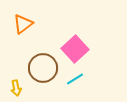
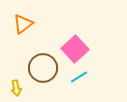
cyan line: moved 4 px right, 2 px up
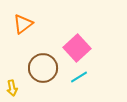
pink square: moved 2 px right, 1 px up
yellow arrow: moved 4 px left
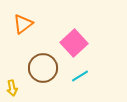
pink square: moved 3 px left, 5 px up
cyan line: moved 1 px right, 1 px up
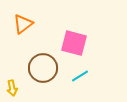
pink square: rotated 32 degrees counterclockwise
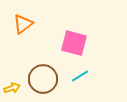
brown circle: moved 11 px down
yellow arrow: rotated 98 degrees counterclockwise
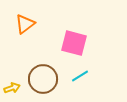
orange triangle: moved 2 px right
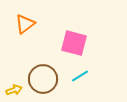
yellow arrow: moved 2 px right, 2 px down
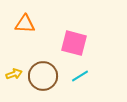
orange triangle: rotated 40 degrees clockwise
brown circle: moved 3 px up
yellow arrow: moved 16 px up
